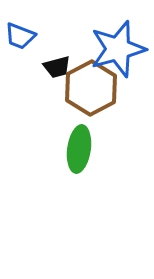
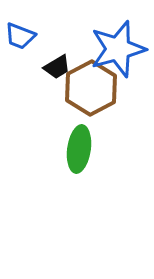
black trapezoid: rotated 16 degrees counterclockwise
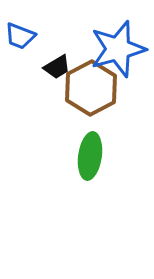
green ellipse: moved 11 px right, 7 px down
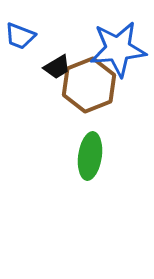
blue star: rotated 10 degrees clockwise
brown hexagon: moved 2 px left, 3 px up; rotated 6 degrees clockwise
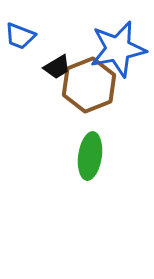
blue star: rotated 6 degrees counterclockwise
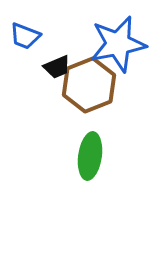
blue trapezoid: moved 5 px right
blue star: moved 5 px up
black trapezoid: rotated 8 degrees clockwise
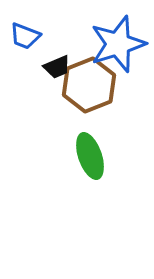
blue star: rotated 6 degrees counterclockwise
green ellipse: rotated 27 degrees counterclockwise
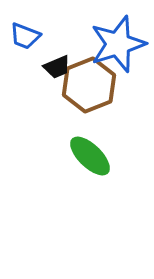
green ellipse: rotated 27 degrees counterclockwise
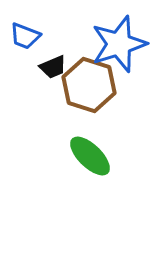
blue star: moved 1 px right
black trapezoid: moved 4 px left
brown hexagon: rotated 20 degrees counterclockwise
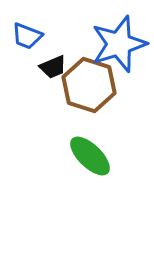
blue trapezoid: moved 2 px right
